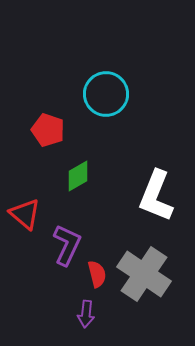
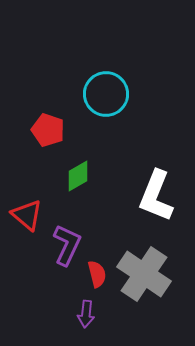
red triangle: moved 2 px right, 1 px down
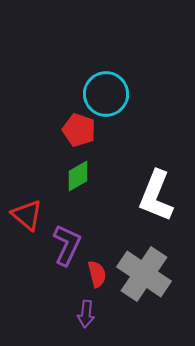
red pentagon: moved 31 px right
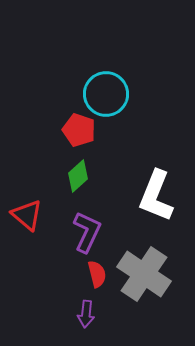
green diamond: rotated 12 degrees counterclockwise
purple L-shape: moved 20 px right, 13 px up
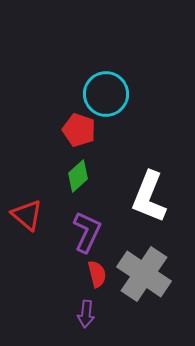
white L-shape: moved 7 px left, 1 px down
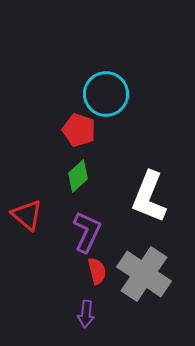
red semicircle: moved 3 px up
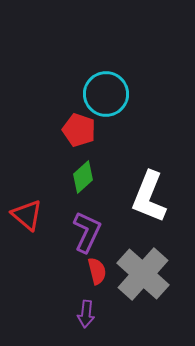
green diamond: moved 5 px right, 1 px down
gray cross: moved 1 px left; rotated 8 degrees clockwise
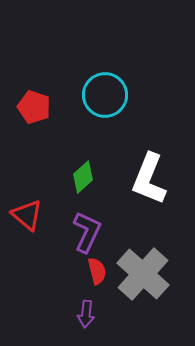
cyan circle: moved 1 px left, 1 px down
red pentagon: moved 45 px left, 23 px up
white L-shape: moved 18 px up
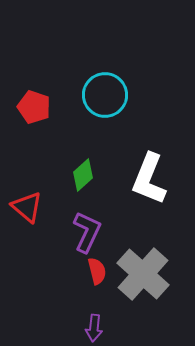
green diamond: moved 2 px up
red triangle: moved 8 px up
purple arrow: moved 8 px right, 14 px down
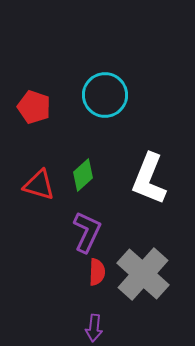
red triangle: moved 12 px right, 22 px up; rotated 24 degrees counterclockwise
red semicircle: moved 1 px down; rotated 16 degrees clockwise
